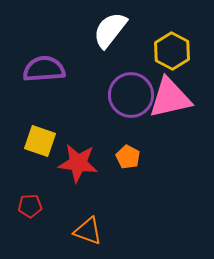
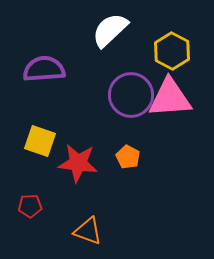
white semicircle: rotated 9 degrees clockwise
pink triangle: rotated 9 degrees clockwise
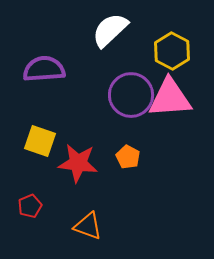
red pentagon: rotated 20 degrees counterclockwise
orange triangle: moved 5 px up
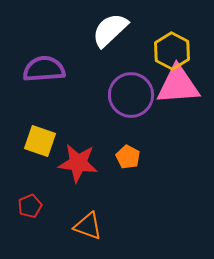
pink triangle: moved 8 px right, 13 px up
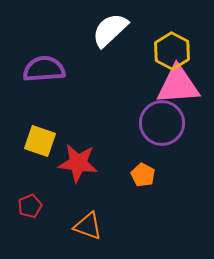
purple circle: moved 31 px right, 28 px down
orange pentagon: moved 15 px right, 18 px down
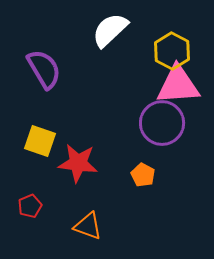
purple semicircle: rotated 63 degrees clockwise
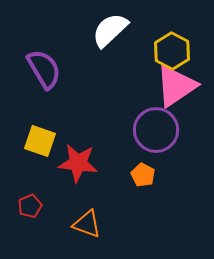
pink triangle: moved 2 px left, 1 px down; rotated 30 degrees counterclockwise
purple circle: moved 6 px left, 7 px down
orange triangle: moved 1 px left, 2 px up
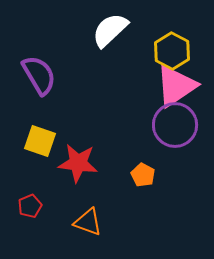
purple semicircle: moved 5 px left, 6 px down
purple circle: moved 19 px right, 5 px up
orange triangle: moved 1 px right, 2 px up
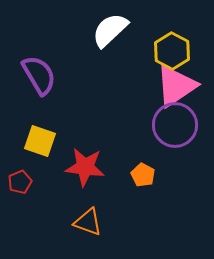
red star: moved 7 px right, 4 px down
red pentagon: moved 10 px left, 24 px up
